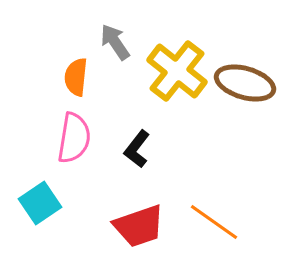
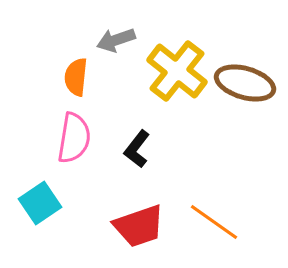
gray arrow: moved 1 px right, 2 px up; rotated 75 degrees counterclockwise
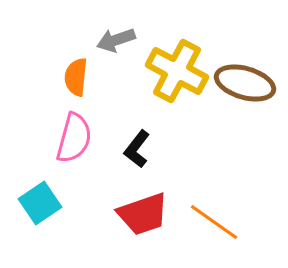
yellow cross: rotated 10 degrees counterclockwise
pink semicircle: rotated 6 degrees clockwise
red trapezoid: moved 4 px right, 12 px up
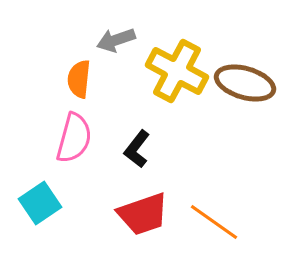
orange semicircle: moved 3 px right, 2 px down
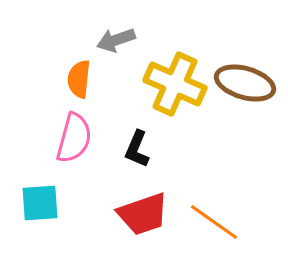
yellow cross: moved 2 px left, 13 px down; rotated 4 degrees counterclockwise
black L-shape: rotated 15 degrees counterclockwise
cyan square: rotated 30 degrees clockwise
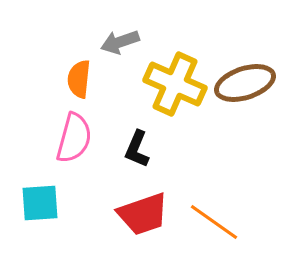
gray arrow: moved 4 px right, 2 px down
brown ellipse: rotated 34 degrees counterclockwise
